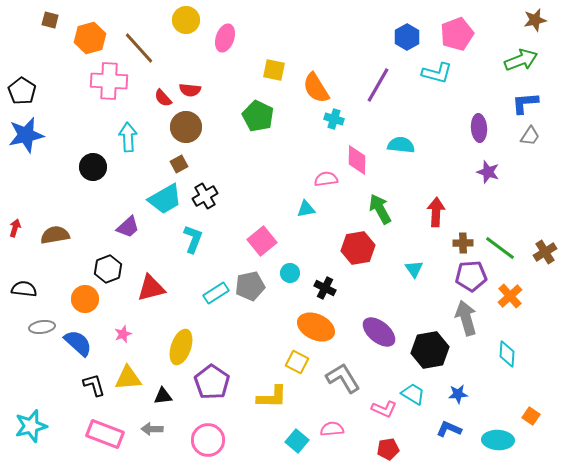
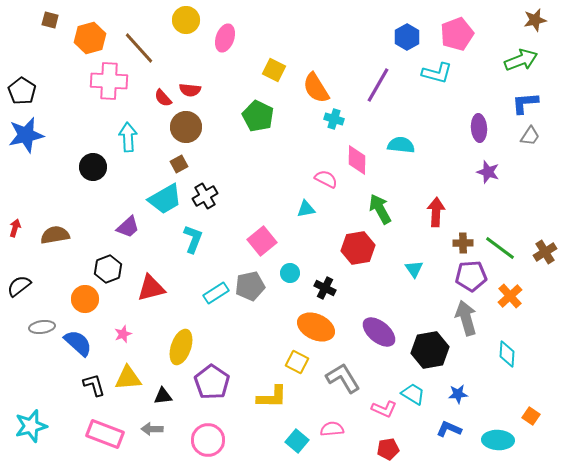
yellow square at (274, 70): rotated 15 degrees clockwise
pink semicircle at (326, 179): rotated 35 degrees clockwise
black semicircle at (24, 289): moved 5 px left, 3 px up; rotated 45 degrees counterclockwise
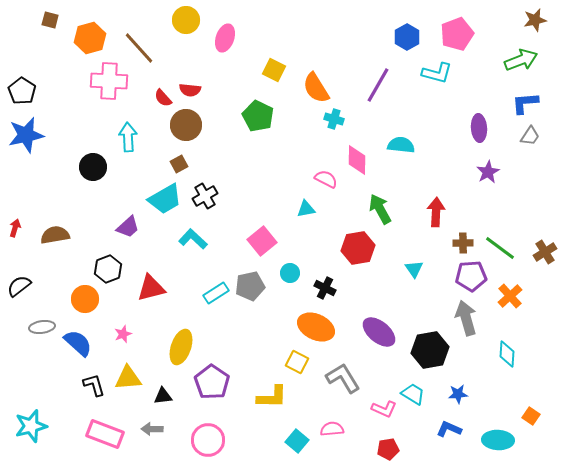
brown circle at (186, 127): moved 2 px up
purple star at (488, 172): rotated 25 degrees clockwise
cyan L-shape at (193, 239): rotated 68 degrees counterclockwise
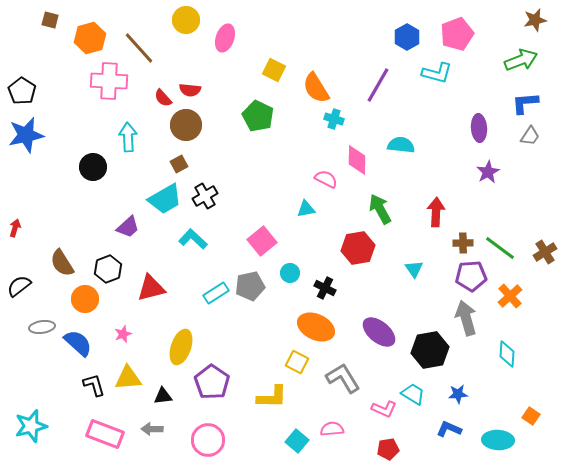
brown semicircle at (55, 235): moved 7 px right, 28 px down; rotated 112 degrees counterclockwise
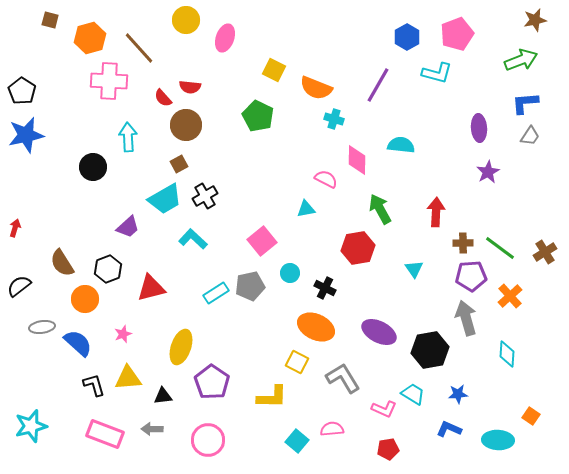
orange semicircle at (316, 88): rotated 36 degrees counterclockwise
red semicircle at (190, 90): moved 3 px up
purple ellipse at (379, 332): rotated 12 degrees counterclockwise
